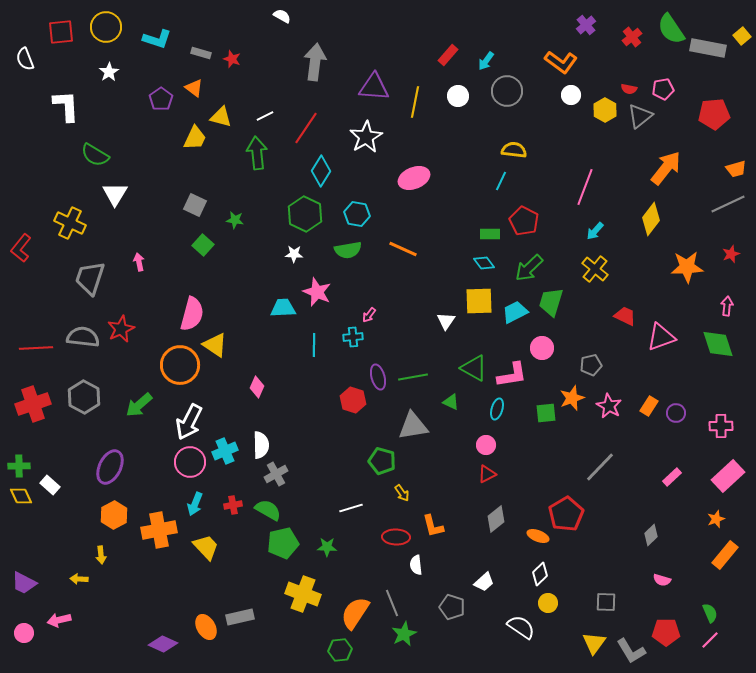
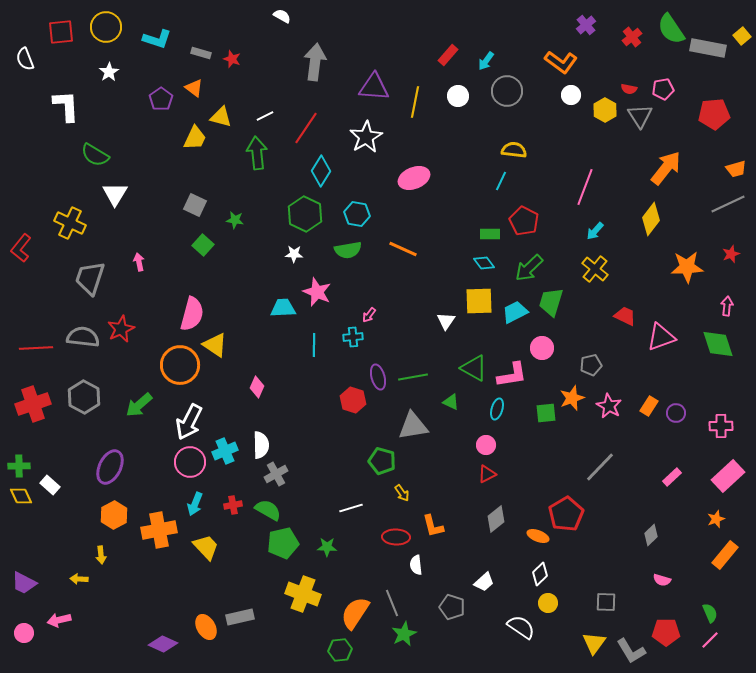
gray triangle at (640, 116): rotated 24 degrees counterclockwise
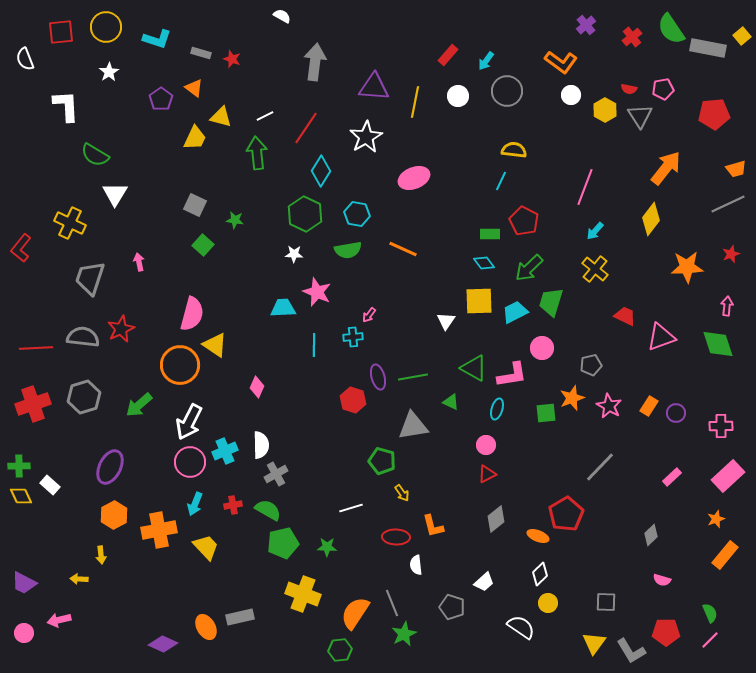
gray hexagon at (84, 397): rotated 16 degrees clockwise
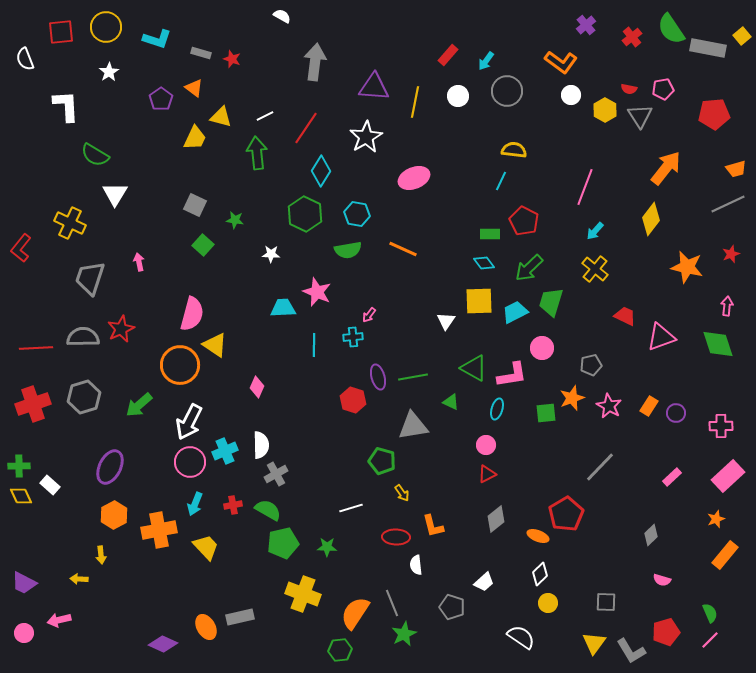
white star at (294, 254): moved 23 px left
orange star at (687, 267): rotated 16 degrees clockwise
gray semicircle at (83, 337): rotated 8 degrees counterclockwise
white semicircle at (521, 627): moved 10 px down
red pentagon at (666, 632): rotated 16 degrees counterclockwise
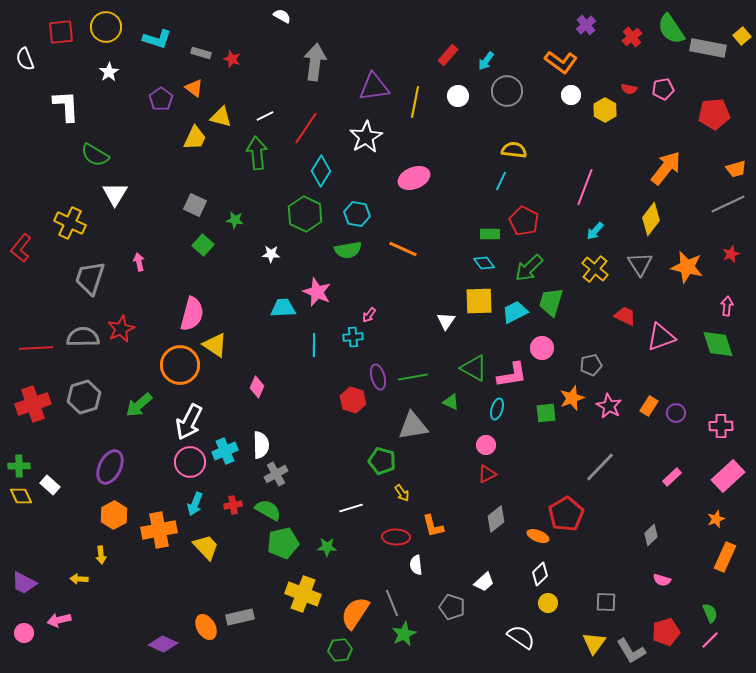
purple triangle at (374, 87): rotated 12 degrees counterclockwise
gray triangle at (640, 116): moved 148 px down
orange rectangle at (725, 555): moved 2 px down; rotated 16 degrees counterclockwise
